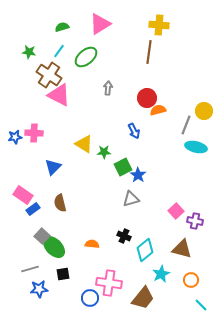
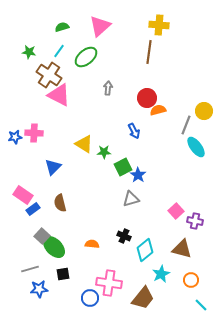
pink triangle at (100, 24): moved 2 px down; rotated 10 degrees counterclockwise
cyan ellipse at (196, 147): rotated 40 degrees clockwise
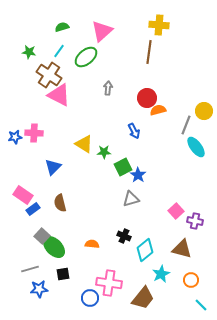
pink triangle at (100, 26): moved 2 px right, 5 px down
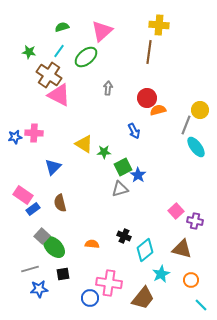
yellow circle at (204, 111): moved 4 px left, 1 px up
gray triangle at (131, 199): moved 11 px left, 10 px up
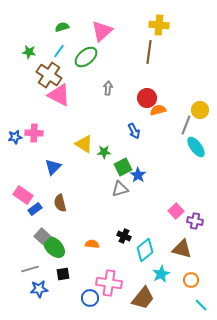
blue rectangle at (33, 209): moved 2 px right
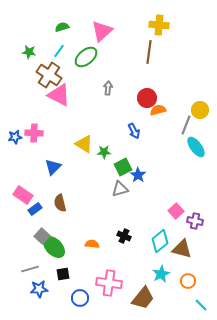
cyan diamond at (145, 250): moved 15 px right, 9 px up
orange circle at (191, 280): moved 3 px left, 1 px down
blue circle at (90, 298): moved 10 px left
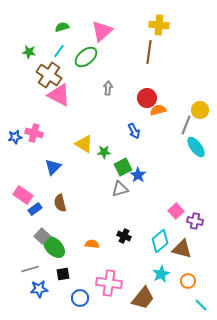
pink cross at (34, 133): rotated 12 degrees clockwise
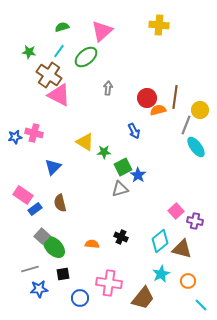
brown line at (149, 52): moved 26 px right, 45 px down
yellow triangle at (84, 144): moved 1 px right, 2 px up
black cross at (124, 236): moved 3 px left, 1 px down
